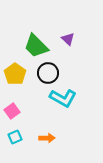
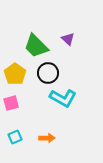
pink square: moved 1 px left, 8 px up; rotated 21 degrees clockwise
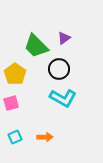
purple triangle: moved 4 px left, 1 px up; rotated 40 degrees clockwise
black circle: moved 11 px right, 4 px up
orange arrow: moved 2 px left, 1 px up
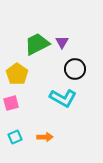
purple triangle: moved 2 px left, 4 px down; rotated 24 degrees counterclockwise
green trapezoid: moved 1 px right, 2 px up; rotated 108 degrees clockwise
black circle: moved 16 px right
yellow pentagon: moved 2 px right
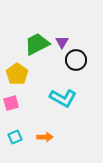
black circle: moved 1 px right, 9 px up
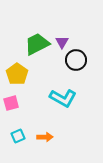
cyan square: moved 3 px right, 1 px up
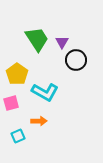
green trapezoid: moved 5 px up; rotated 84 degrees clockwise
cyan L-shape: moved 18 px left, 6 px up
orange arrow: moved 6 px left, 16 px up
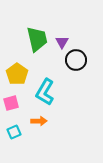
green trapezoid: rotated 20 degrees clockwise
cyan L-shape: rotated 92 degrees clockwise
cyan square: moved 4 px left, 4 px up
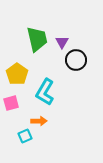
cyan square: moved 11 px right, 4 px down
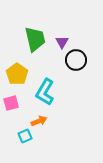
green trapezoid: moved 2 px left
orange arrow: rotated 21 degrees counterclockwise
